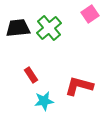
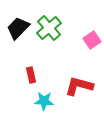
pink square: moved 2 px right, 26 px down
black trapezoid: rotated 40 degrees counterclockwise
red rectangle: rotated 21 degrees clockwise
cyan star: rotated 12 degrees clockwise
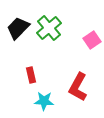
red L-shape: moved 1 px left, 1 px down; rotated 76 degrees counterclockwise
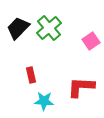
pink square: moved 1 px left, 1 px down
red L-shape: moved 3 px right; rotated 64 degrees clockwise
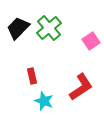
red rectangle: moved 1 px right, 1 px down
red L-shape: rotated 144 degrees clockwise
cyan star: rotated 18 degrees clockwise
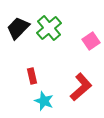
red L-shape: rotated 8 degrees counterclockwise
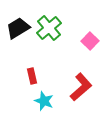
black trapezoid: rotated 15 degrees clockwise
pink square: moved 1 px left; rotated 12 degrees counterclockwise
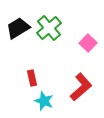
pink square: moved 2 px left, 2 px down
red rectangle: moved 2 px down
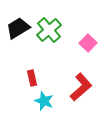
green cross: moved 2 px down
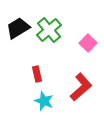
red rectangle: moved 5 px right, 4 px up
